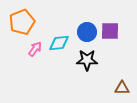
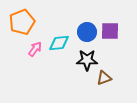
brown triangle: moved 18 px left, 10 px up; rotated 21 degrees counterclockwise
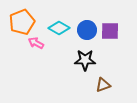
blue circle: moved 2 px up
cyan diamond: moved 15 px up; rotated 35 degrees clockwise
pink arrow: moved 1 px right, 6 px up; rotated 98 degrees counterclockwise
black star: moved 2 px left
brown triangle: moved 1 px left, 7 px down
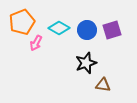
purple square: moved 2 px right, 1 px up; rotated 18 degrees counterclockwise
pink arrow: rotated 91 degrees counterclockwise
black star: moved 1 px right, 3 px down; rotated 20 degrees counterclockwise
brown triangle: rotated 28 degrees clockwise
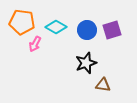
orange pentagon: rotated 30 degrees clockwise
cyan diamond: moved 3 px left, 1 px up
pink arrow: moved 1 px left, 1 px down
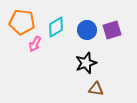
cyan diamond: rotated 60 degrees counterclockwise
brown triangle: moved 7 px left, 4 px down
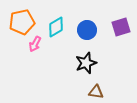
orange pentagon: rotated 20 degrees counterclockwise
purple square: moved 9 px right, 3 px up
brown triangle: moved 3 px down
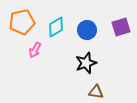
pink arrow: moved 6 px down
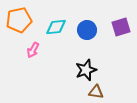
orange pentagon: moved 3 px left, 2 px up
cyan diamond: rotated 25 degrees clockwise
pink arrow: moved 2 px left
black star: moved 7 px down
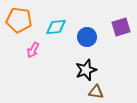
orange pentagon: rotated 20 degrees clockwise
blue circle: moved 7 px down
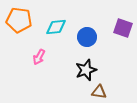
purple square: moved 2 px right, 1 px down; rotated 36 degrees clockwise
pink arrow: moved 6 px right, 7 px down
brown triangle: moved 3 px right
